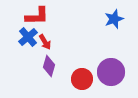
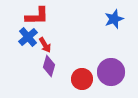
red arrow: moved 3 px down
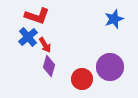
red L-shape: rotated 20 degrees clockwise
purple circle: moved 1 px left, 5 px up
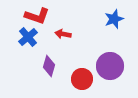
red arrow: moved 18 px right, 11 px up; rotated 133 degrees clockwise
purple circle: moved 1 px up
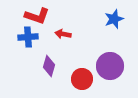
blue cross: rotated 36 degrees clockwise
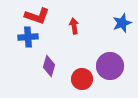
blue star: moved 8 px right, 4 px down
red arrow: moved 11 px right, 8 px up; rotated 70 degrees clockwise
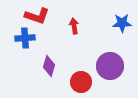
blue star: rotated 18 degrees clockwise
blue cross: moved 3 px left, 1 px down
red circle: moved 1 px left, 3 px down
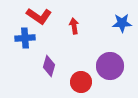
red L-shape: moved 2 px right; rotated 15 degrees clockwise
